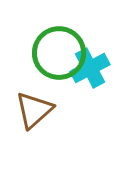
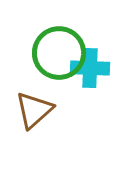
cyan cross: rotated 30 degrees clockwise
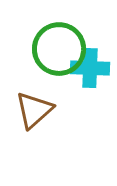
green circle: moved 4 px up
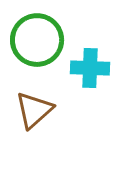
green circle: moved 22 px left, 9 px up
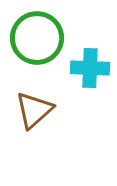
green circle: moved 2 px up
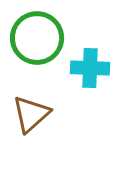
brown triangle: moved 3 px left, 4 px down
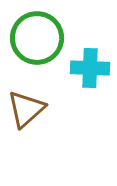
brown triangle: moved 5 px left, 5 px up
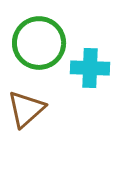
green circle: moved 2 px right, 5 px down
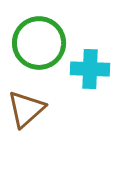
cyan cross: moved 1 px down
